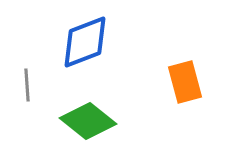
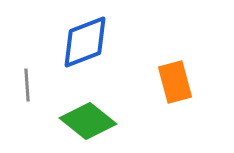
orange rectangle: moved 10 px left
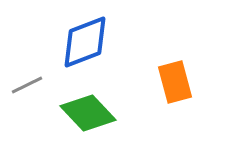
gray line: rotated 68 degrees clockwise
green diamond: moved 8 px up; rotated 8 degrees clockwise
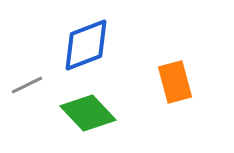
blue diamond: moved 1 px right, 3 px down
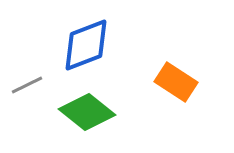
orange rectangle: moved 1 px right; rotated 42 degrees counterclockwise
green diamond: moved 1 px left, 1 px up; rotated 8 degrees counterclockwise
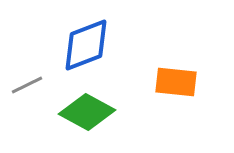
orange rectangle: rotated 27 degrees counterclockwise
green diamond: rotated 10 degrees counterclockwise
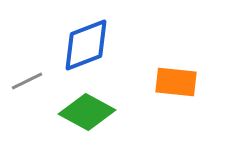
gray line: moved 4 px up
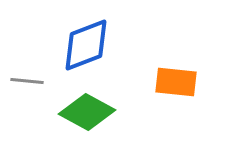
gray line: rotated 32 degrees clockwise
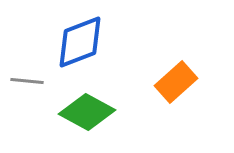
blue diamond: moved 6 px left, 3 px up
orange rectangle: rotated 48 degrees counterclockwise
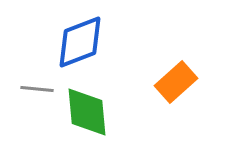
gray line: moved 10 px right, 8 px down
green diamond: rotated 56 degrees clockwise
